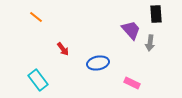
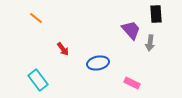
orange line: moved 1 px down
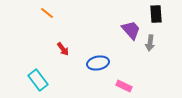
orange line: moved 11 px right, 5 px up
pink rectangle: moved 8 px left, 3 px down
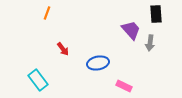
orange line: rotated 72 degrees clockwise
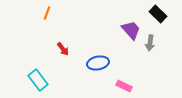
black rectangle: moved 2 px right; rotated 42 degrees counterclockwise
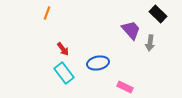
cyan rectangle: moved 26 px right, 7 px up
pink rectangle: moved 1 px right, 1 px down
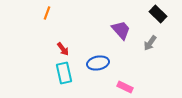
purple trapezoid: moved 10 px left
gray arrow: rotated 28 degrees clockwise
cyan rectangle: rotated 25 degrees clockwise
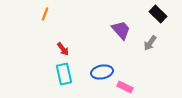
orange line: moved 2 px left, 1 px down
blue ellipse: moved 4 px right, 9 px down
cyan rectangle: moved 1 px down
